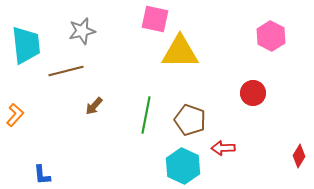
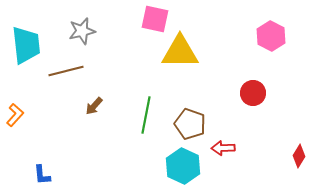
brown pentagon: moved 4 px down
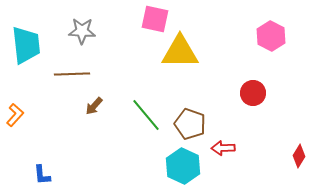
gray star: rotated 16 degrees clockwise
brown line: moved 6 px right, 3 px down; rotated 12 degrees clockwise
green line: rotated 51 degrees counterclockwise
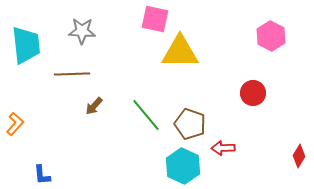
orange L-shape: moved 9 px down
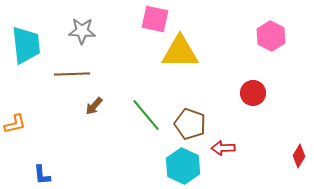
orange L-shape: rotated 35 degrees clockwise
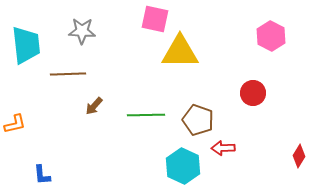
brown line: moved 4 px left
green line: rotated 51 degrees counterclockwise
brown pentagon: moved 8 px right, 4 px up
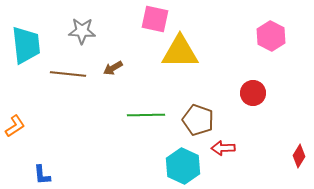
brown line: rotated 8 degrees clockwise
brown arrow: moved 19 px right, 38 px up; rotated 18 degrees clockwise
orange L-shape: moved 2 px down; rotated 20 degrees counterclockwise
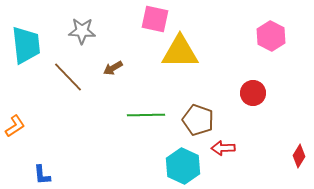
brown line: moved 3 px down; rotated 40 degrees clockwise
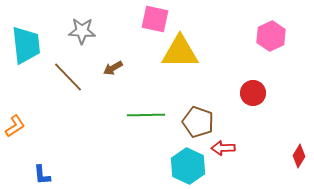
pink hexagon: rotated 8 degrees clockwise
brown pentagon: moved 2 px down
cyan hexagon: moved 5 px right
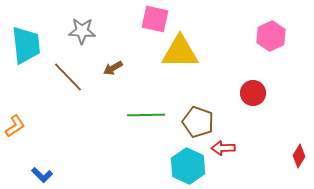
blue L-shape: rotated 40 degrees counterclockwise
